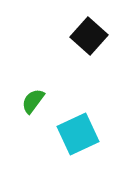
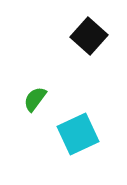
green semicircle: moved 2 px right, 2 px up
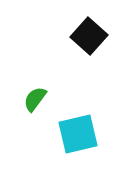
cyan square: rotated 12 degrees clockwise
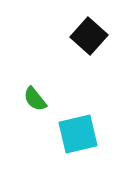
green semicircle: rotated 76 degrees counterclockwise
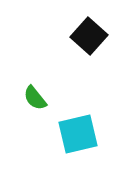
green semicircle: moved 1 px up
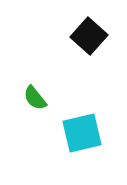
cyan square: moved 4 px right, 1 px up
